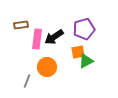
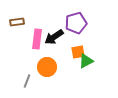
brown rectangle: moved 4 px left, 3 px up
purple pentagon: moved 8 px left, 6 px up
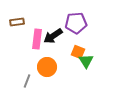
purple pentagon: rotated 10 degrees clockwise
black arrow: moved 1 px left, 1 px up
orange square: rotated 32 degrees clockwise
green triangle: rotated 35 degrees counterclockwise
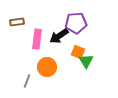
black arrow: moved 6 px right
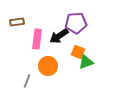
green triangle: moved 1 px down; rotated 42 degrees clockwise
orange circle: moved 1 px right, 1 px up
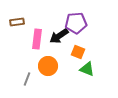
green triangle: moved 1 px right, 7 px down; rotated 42 degrees clockwise
gray line: moved 2 px up
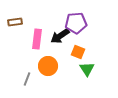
brown rectangle: moved 2 px left
black arrow: moved 1 px right
green triangle: rotated 35 degrees clockwise
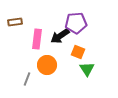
orange circle: moved 1 px left, 1 px up
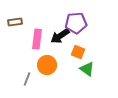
green triangle: rotated 21 degrees counterclockwise
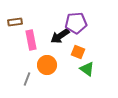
pink rectangle: moved 6 px left, 1 px down; rotated 18 degrees counterclockwise
